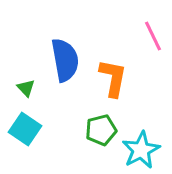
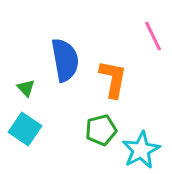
orange L-shape: moved 1 px down
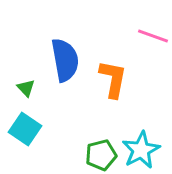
pink line: rotated 44 degrees counterclockwise
green pentagon: moved 25 px down
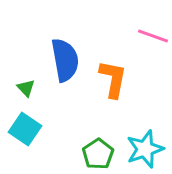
cyan star: moved 4 px right, 1 px up; rotated 9 degrees clockwise
green pentagon: moved 3 px left, 1 px up; rotated 20 degrees counterclockwise
